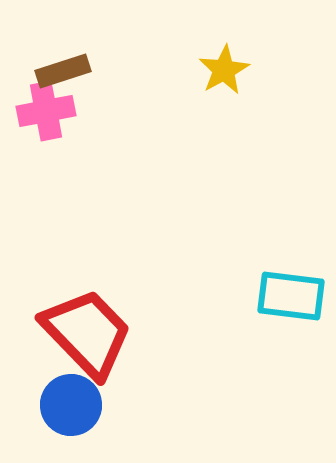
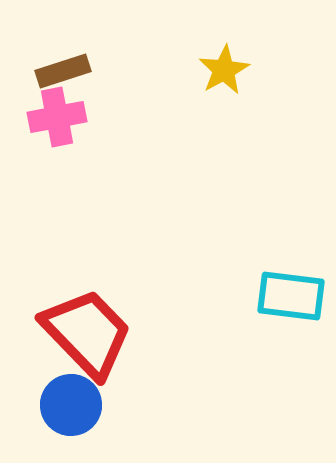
pink cross: moved 11 px right, 6 px down
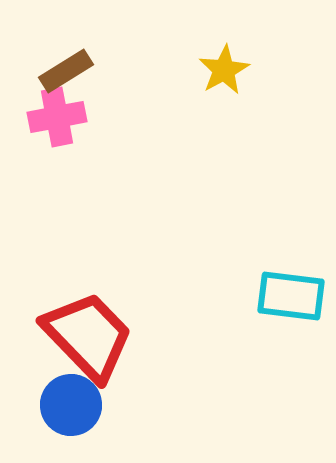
brown rectangle: moved 3 px right; rotated 14 degrees counterclockwise
red trapezoid: moved 1 px right, 3 px down
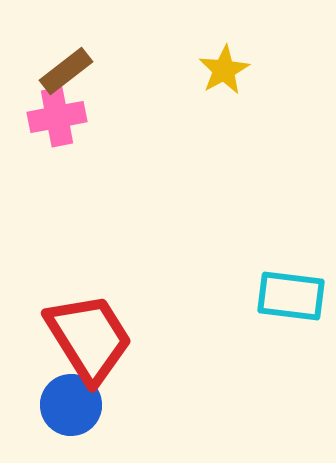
brown rectangle: rotated 6 degrees counterclockwise
red trapezoid: moved 1 px right, 2 px down; rotated 12 degrees clockwise
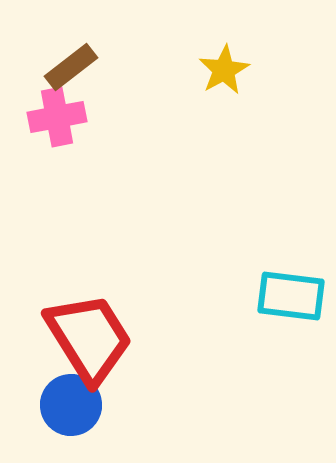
brown rectangle: moved 5 px right, 4 px up
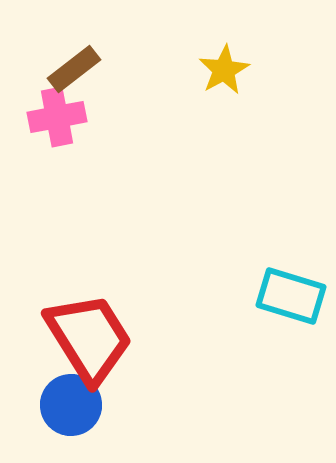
brown rectangle: moved 3 px right, 2 px down
cyan rectangle: rotated 10 degrees clockwise
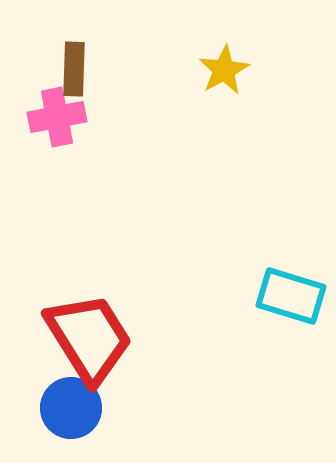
brown rectangle: rotated 50 degrees counterclockwise
blue circle: moved 3 px down
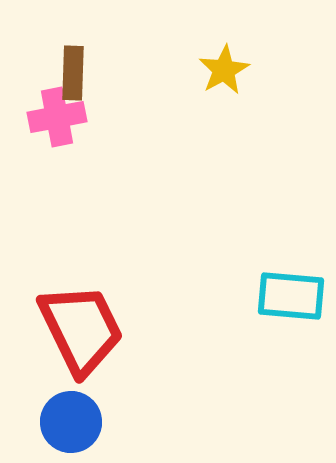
brown rectangle: moved 1 px left, 4 px down
cyan rectangle: rotated 12 degrees counterclockwise
red trapezoid: moved 8 px left, 9 px up; rotated 6 degrees clockwise
blue circle: moved 14 px down
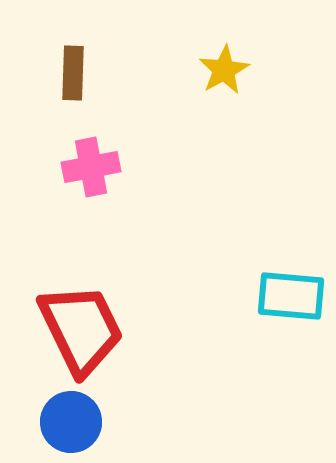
pink cross: moved 34 px right, 50 px down
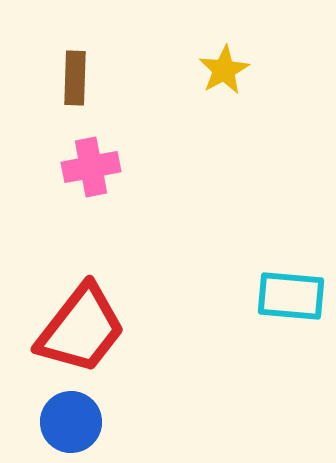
brown rectangle: moved 2 px right, 5 px down
red trapezoid: rotated 64 degrees clockwise
